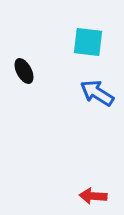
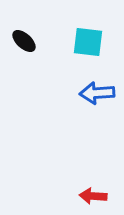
black ellipse: moved 30 px up; rotated 20 degrees counterclockwise
blue arrow: rotated 36 degrees counterclockwise
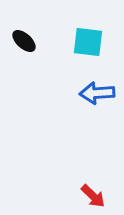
red arrow: rotated 140 degrees counterclockwise
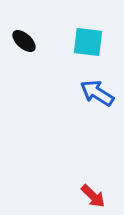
blue arrow: rotated 36 degrees clockwise
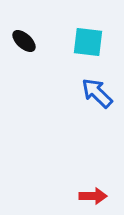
blue arrow: rotated 12 degrees clockwise
red arrow: rotated 44 degrees counterclockwise
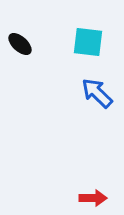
black ellipse: moved 4 px left, 3 px down
red arrow: moved 2 px down
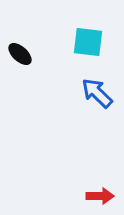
black ellipse: moved 10 px down
red arrow: moved 7 px right, 2 px up
